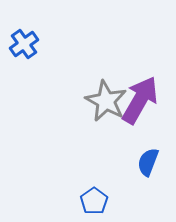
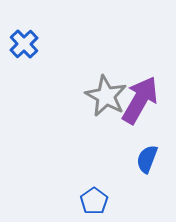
blue cross: rotated 8 degrees counterclockwise
gray star: moved 5 px up
blue semicircle: moved 1 px left, 3 px up
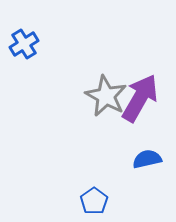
blue cross: rotated 12 degrees clockwise
purple arrow: moved 2 px up
blue semicircle: rotated 56 degrees clockwise
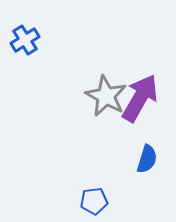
blue cross: moved 1 px right, 4 px up
blue semicircle: rotated 120 degrees clockwise
blue pentagon: rotated 28 degrees clockwise
